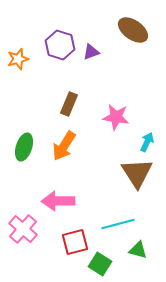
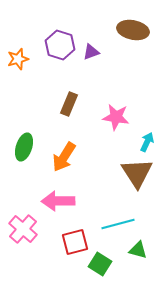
brown ellipse: rotated 24 degrees counterclockwise
orange arrow: moved 11 px down
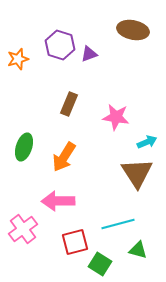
purple triangle: moved 2 px left, 2 px down
cyan arrow: rotated 42 degrees clockwise
pink cross: rotated 12 degrees clockwise
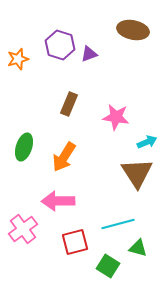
green triangle: moved 2 px up
green square: moved 8 px right, 2 px down
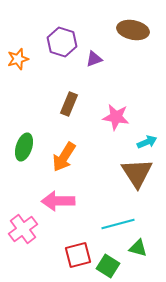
purple hexagon: moved 2 px right, 3 px up
purple triangle: moved 5 px right, 5 px down
red square: moved 3 px right, 13 px down
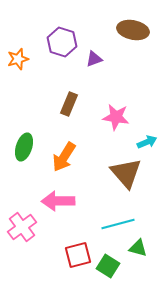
brown triangle: moved 11 px left; rotated 8 degrees counterclockwise
pink cross: moved 1 px left, 2 px up
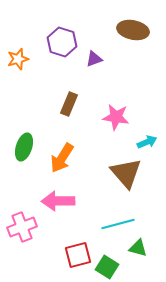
orange arrow: moved 2 px left, 1 px down
pink cross: rotated 16 degrees clockwise
green square: moved 1 px left, 1 px down
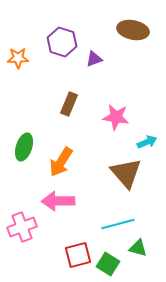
orange star: moved 1 px up; rotated 15 degrees clockwise
orange arrow: moved 1 px left, 4 px down
green square: moved 1 px right, 3 px up
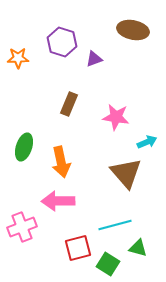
orange arrow: rotated 44 degrees counterclockwise
cyan line: moved 3 px left, 1 px down
red square: moved 7 px up
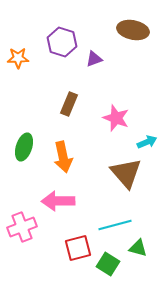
pink star: moved 1 px down; rotated 12 degrees clockwise
orange arrow: moved 2 px right, 5 px up
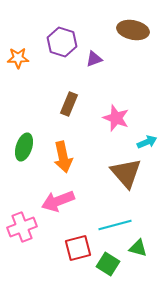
pink arrow: rotated 20 degrees counterclockwise
